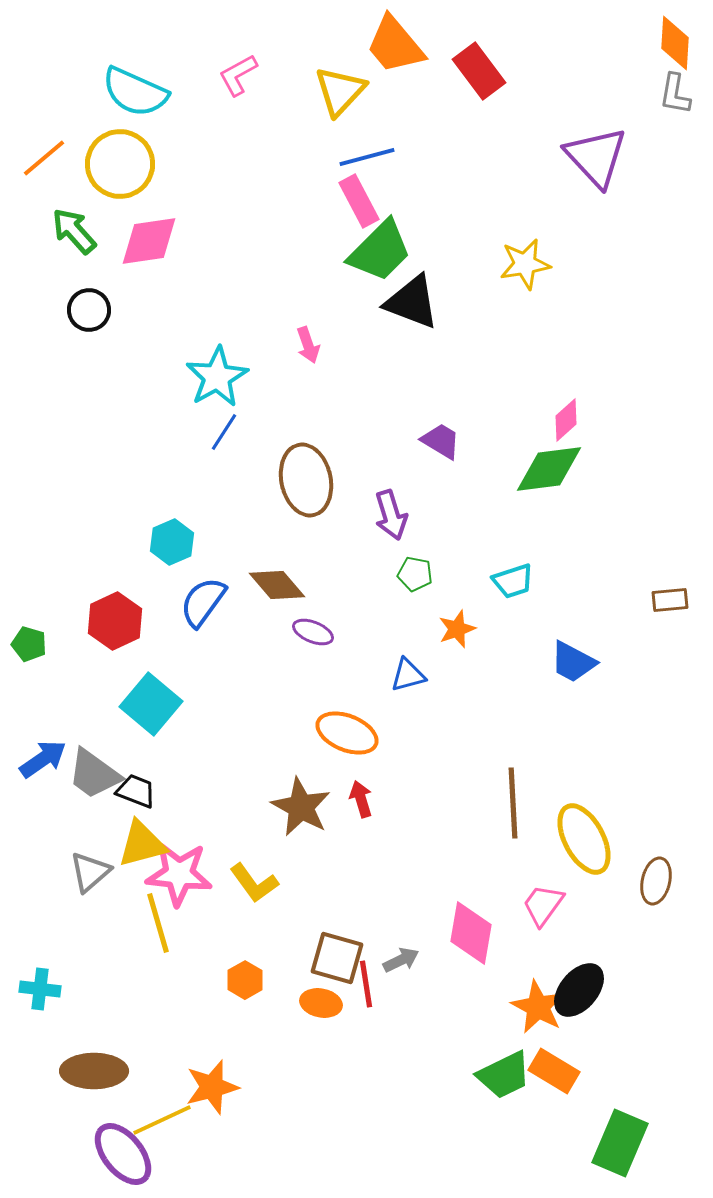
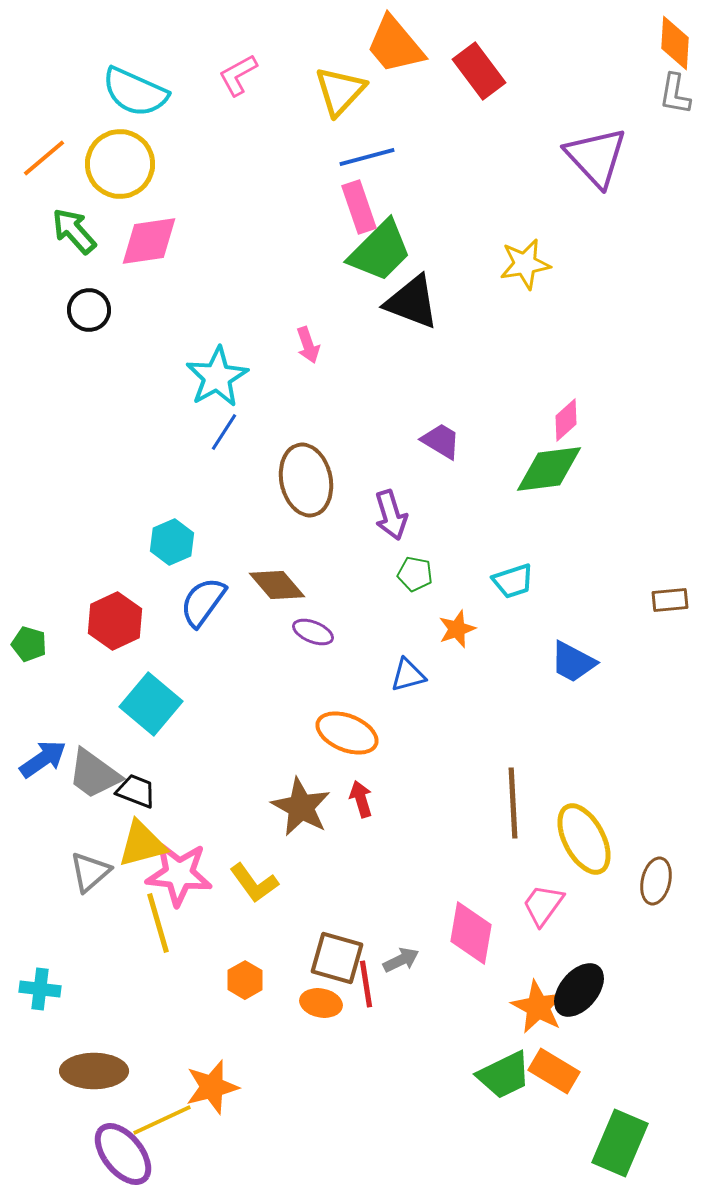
pink rectangle at (359, 201): moved 6 px down; rotated 9 degrees clockwise
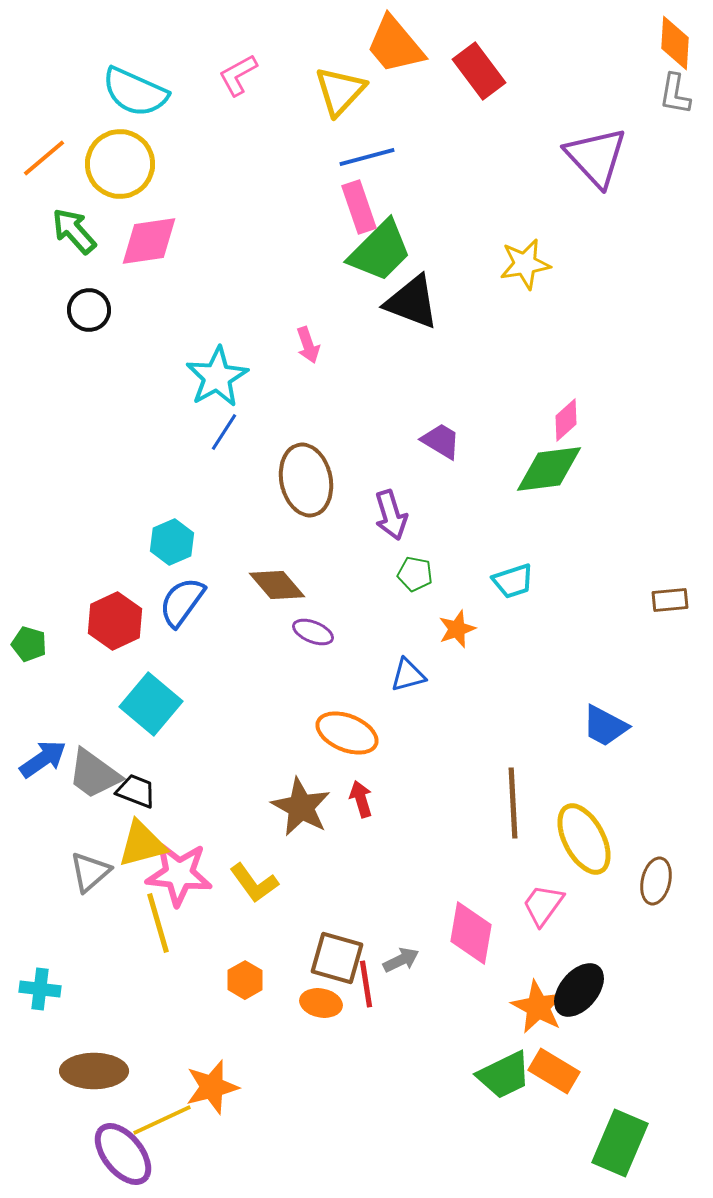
blue semicircle at (203, 602): moved 21 px left
blue trapezoid at (573, 662): moved 32 px right, 64 px down
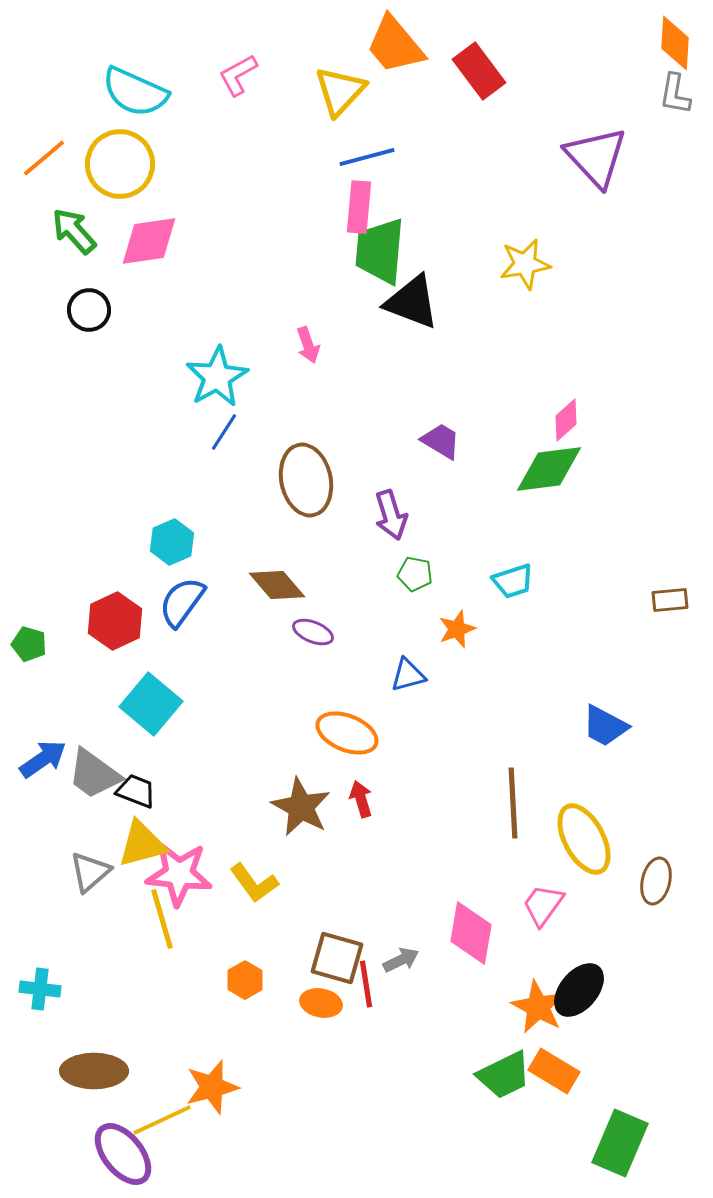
pink rectangle at (359, 207): rotated 24 degrees clockwise
green trapezoid at (380, 251): rotated 140 degrees clockwise
yellow line at (158, 923): moved 4 px right, 4 px up
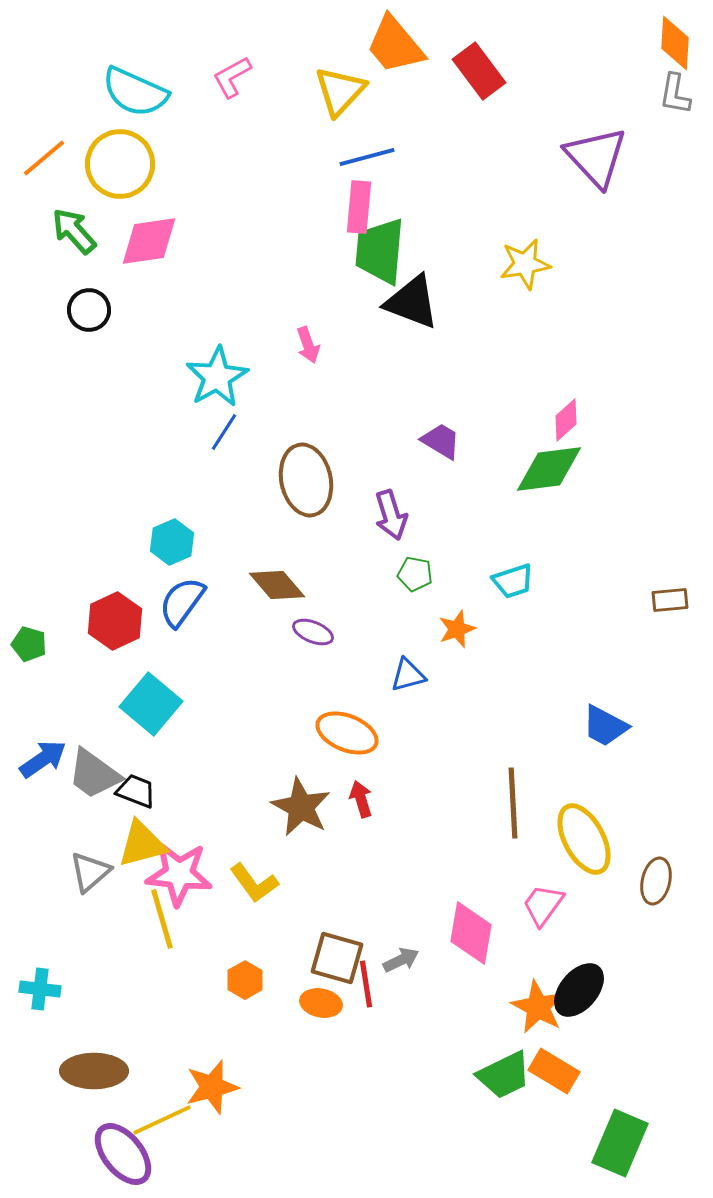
pink L-shape at (238, 75): moved 6 px left, 2 px down
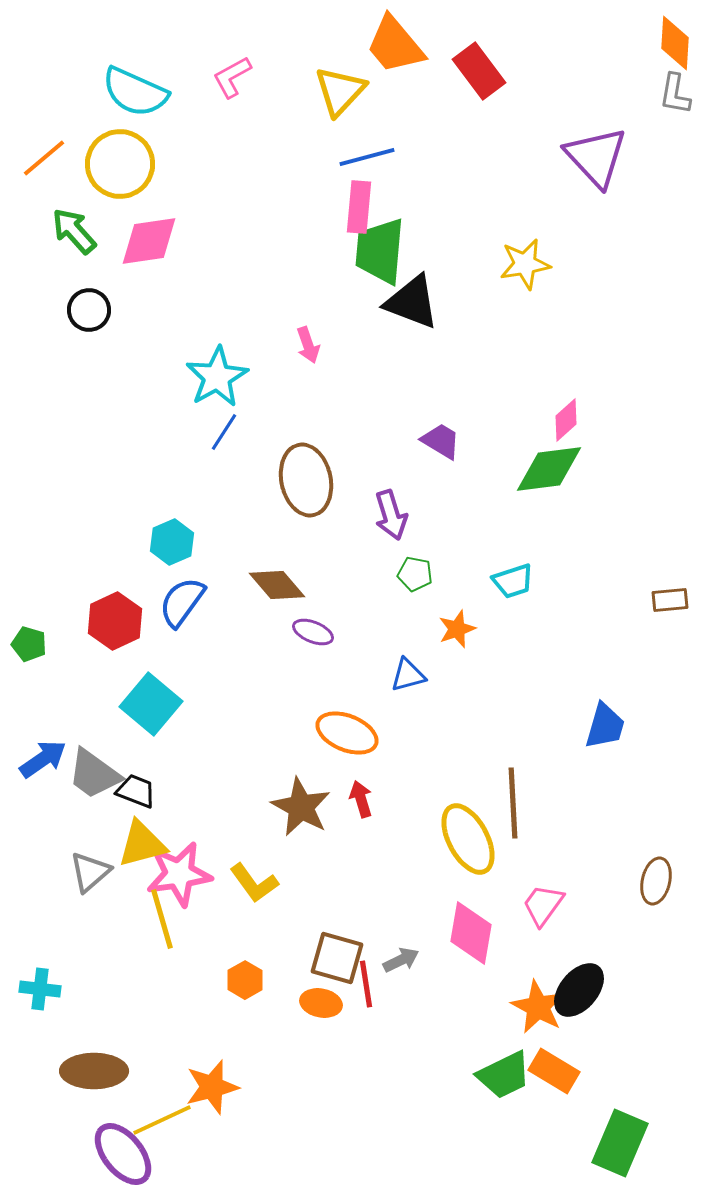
blue trapezoid at (605, 726): rotated 102 degrees counterclockwise
yellow ellipse at (584, 839): moved 116 px left
pink star at (179, 874): rotated 14 degrees counterclockwise
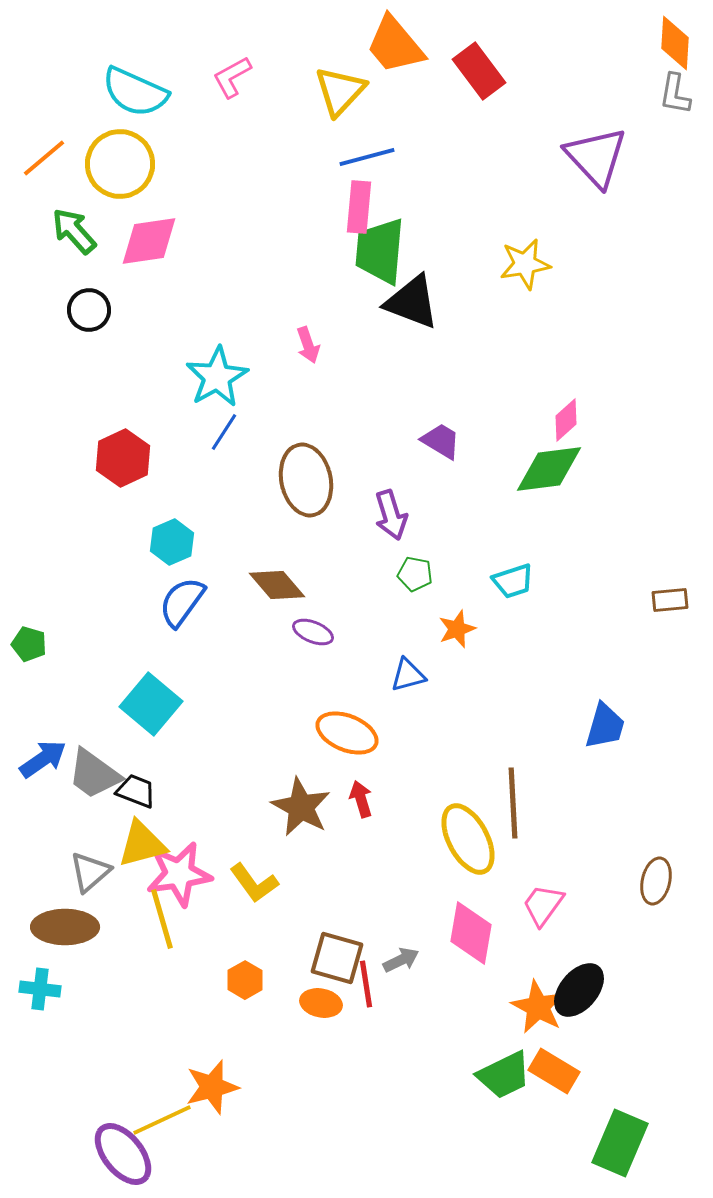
red hexagon at (115, 621): moved 8 px right, 163 px up
brown ellipse at (94, 1071): moved 29 px left, 144 px up
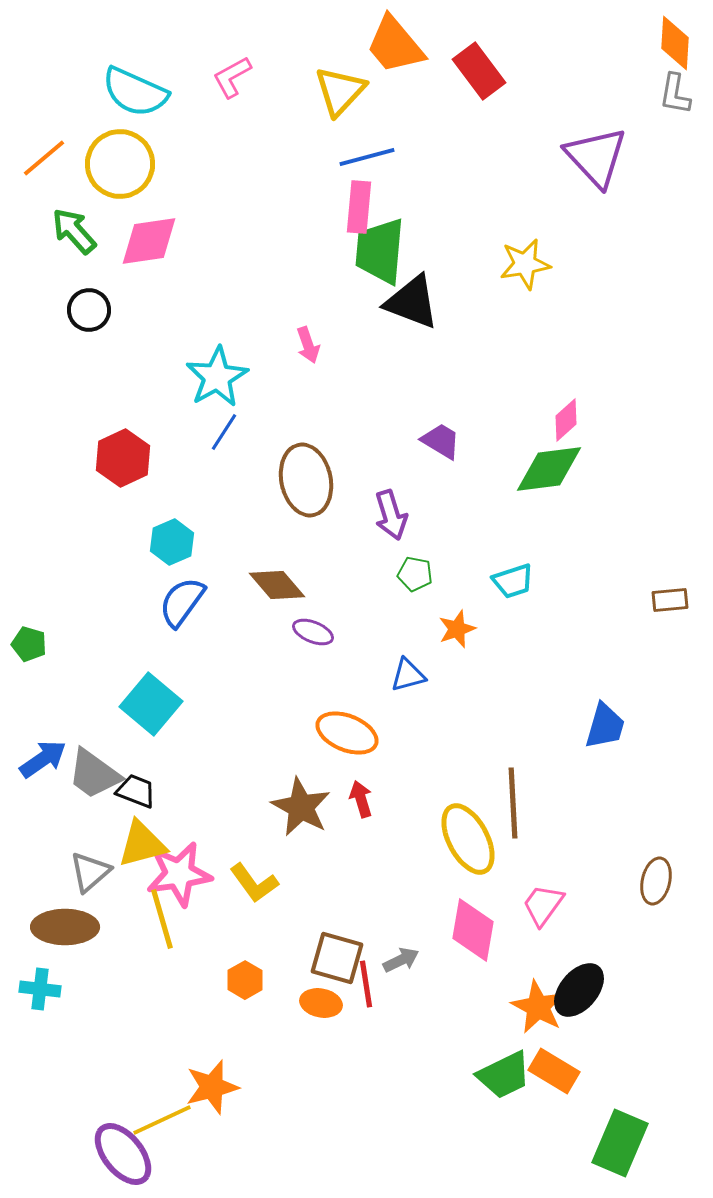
pink diamond at (471, 933): moved 2 px right, 3 px up
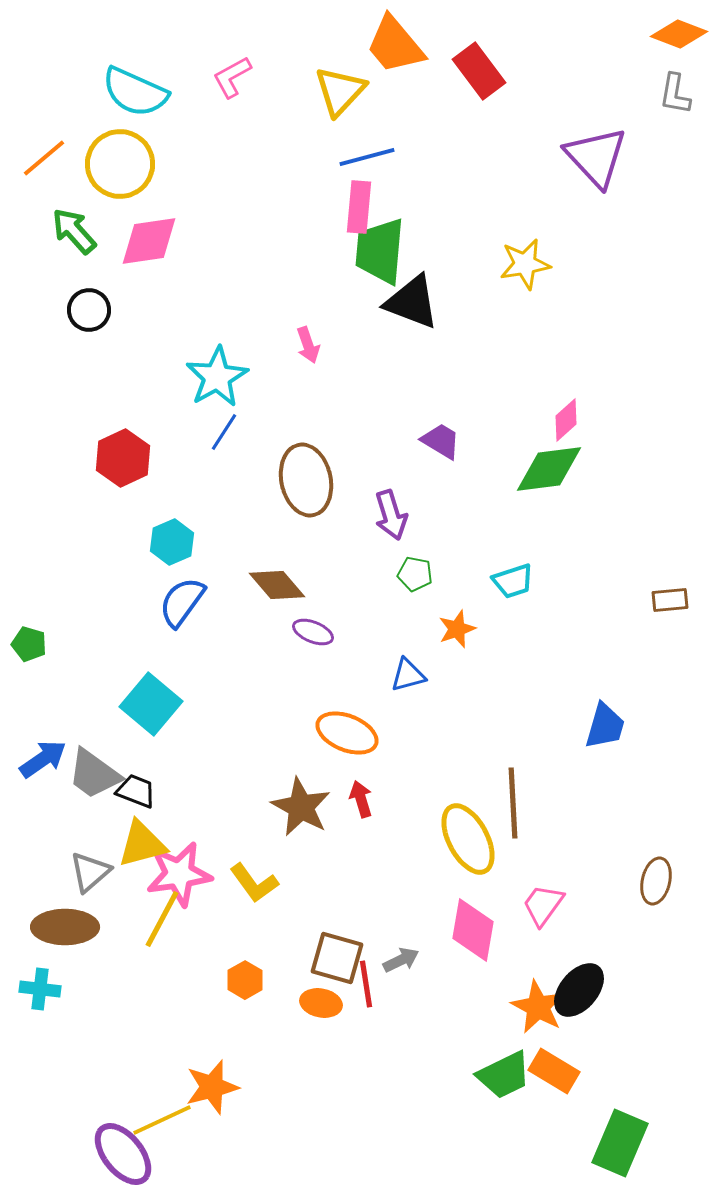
orange diamond at (675, 43): moved 4 px right, 9 px up; rotated 72 degrees counterclockwise
yellow line at (162, 919): rotated 44 degrees clockwise
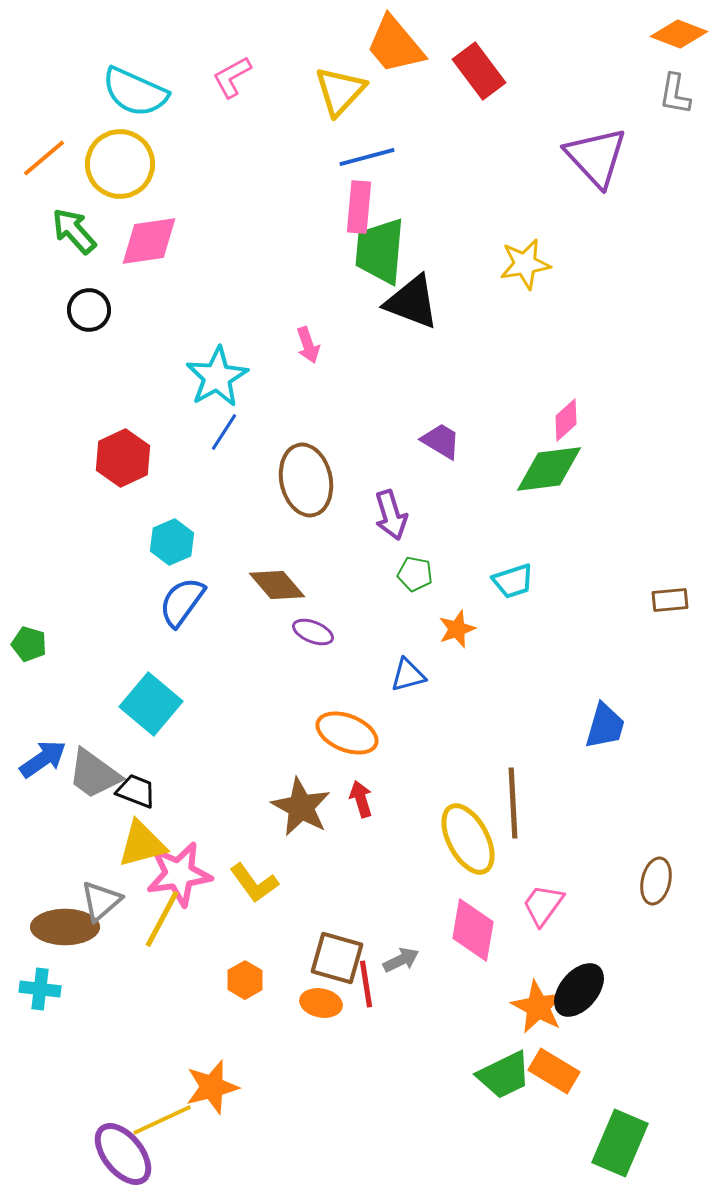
gray triangle at (90, 872): moved 11 px right, 29 px down
